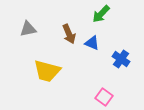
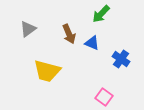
gray triangle: rotated 24 degrees counterclockwise
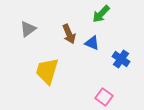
yellow trapezoid: rotated 92 degrees clockwise
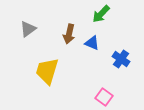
brown arrow: rotated 36 degrees clockwise
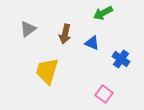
green arrow: moved 2 px right, 1 px up; rotated 18 degrees clockwise
brown arrow: moved 4 px left
pink square: moved 3 px up
